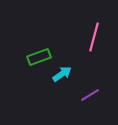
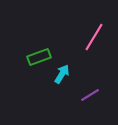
pink line: rotated 16 degrees clockwise
cyan arrow: rotated 24 degrees counterclockwise
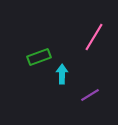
cyan arrow: rotated 30 degrees counterclockwise
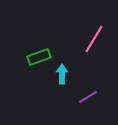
pink line: moved 2 px down
purple line: moved 2 px left, 2 px down
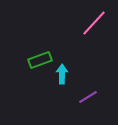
pink line: moved 16 px up; rotated 12 degrees clockwise
green rectangle: moved 1 px right, 3 px down
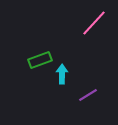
purple line: moved 2 px up
